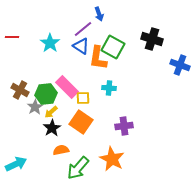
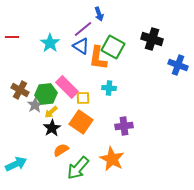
blue cross: moved 2 px left
gray star: moved 2 px up
orange semicircle: rotated 21 degrees counterclockwise
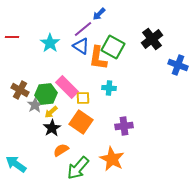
blue arrow: rotated 64 degrees clockwise
black cross: rotated 35 degrees clockwise
cyan arrow: rotated 120 degrees counterclockwise
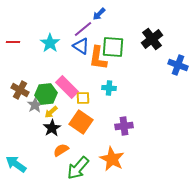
red line: moved 1 px right, 5 px down
green square: rotated 25 degrees counterclockwise
